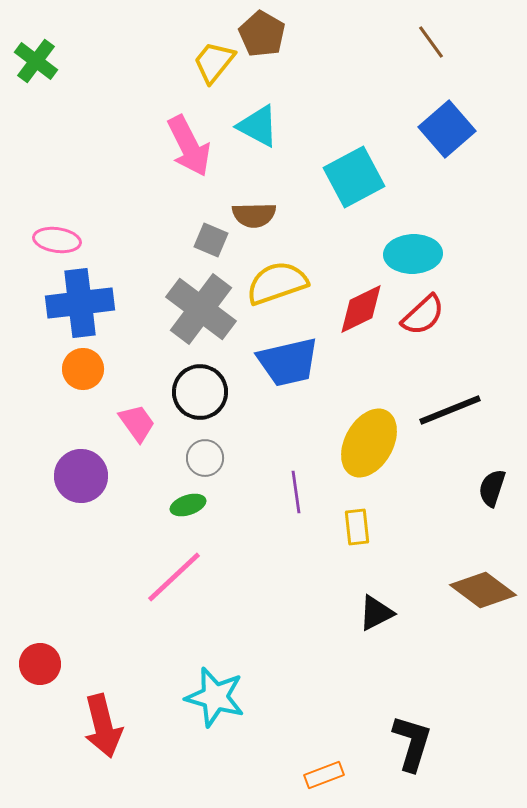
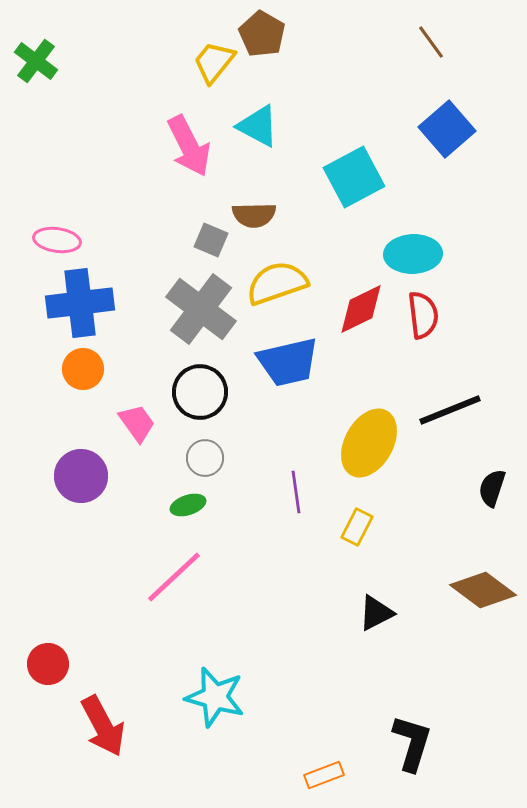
red semicircle: rotated 54 degrees counterclockwise
yellow rectangle: rotated 33 degrees clockwise
red circle: moved 8 px right
red arrow: rotated 14 degrees counterclockwise
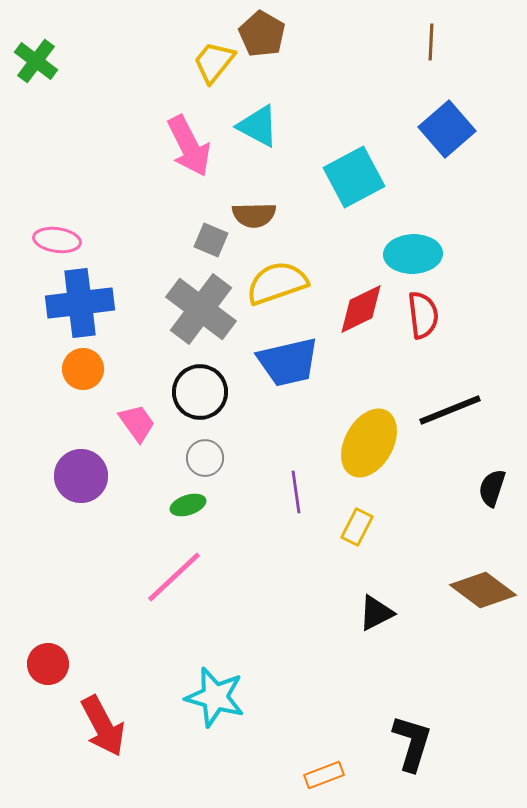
brown line: rotated 39 degrees clockwise
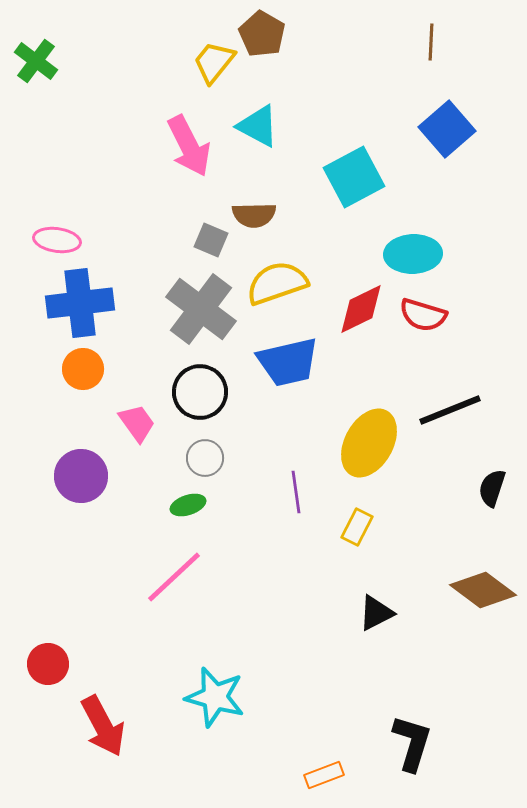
red semicircle: rotated 114 degrees clockwise
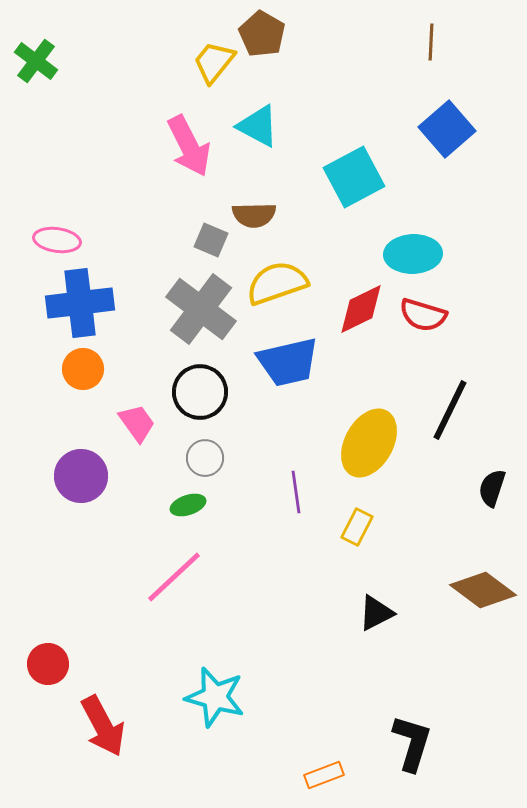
black line: rotated 42 degrees counterclockwise
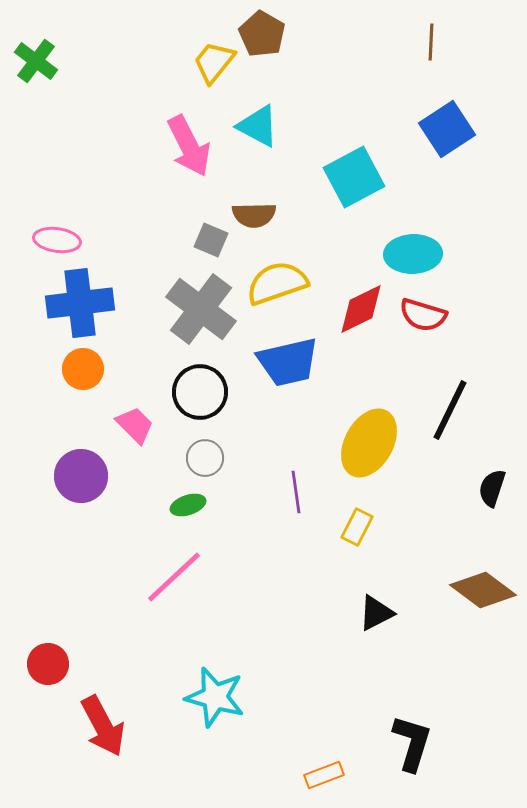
blue square: rotated 8 degrees clockwise
pink trapezoid: moved 2 px left, 2 px down; rotated 9 degrees counterclockwise
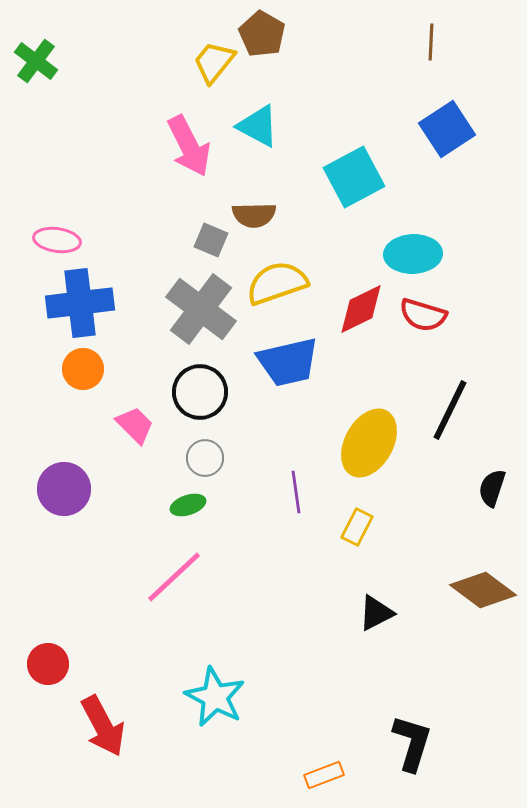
purple circle: moved 17 px left, 13 px down
cyan star: rotated 12 degrees clockwise
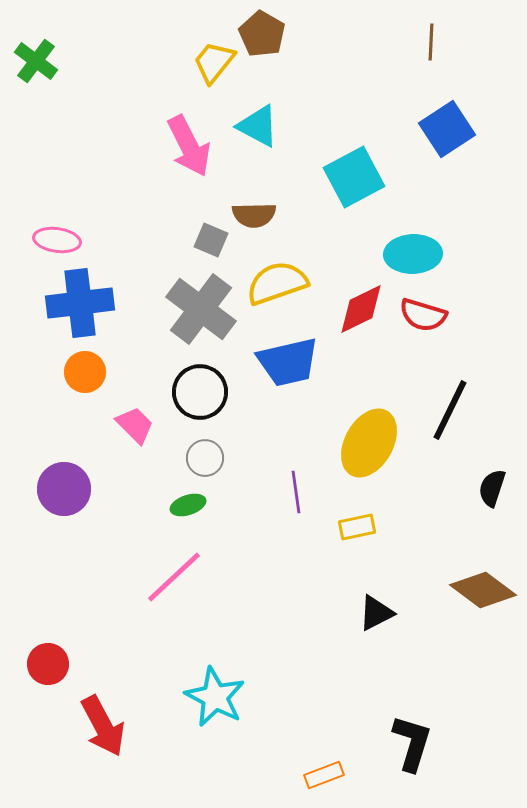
orange circle: moved 2 px right, 3 px down
yellow rectangle: rotated 51 degrees clockwise
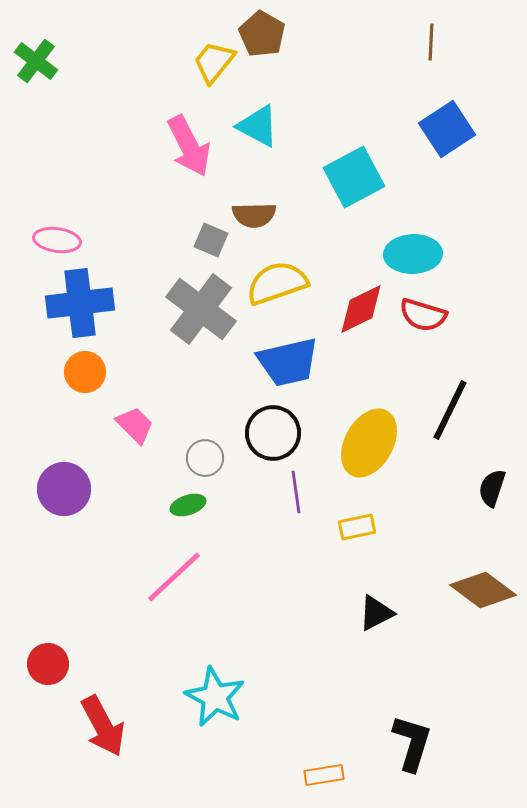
black circle: moved 73 px right, 41 px down
orange rectangle: rotated 12 degrees clockwise
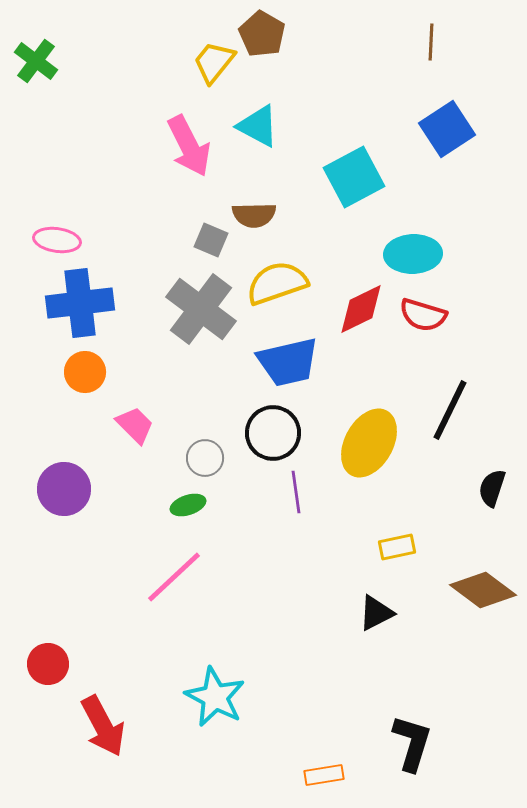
yellow rectangle: moved 40 px right, 20 px down
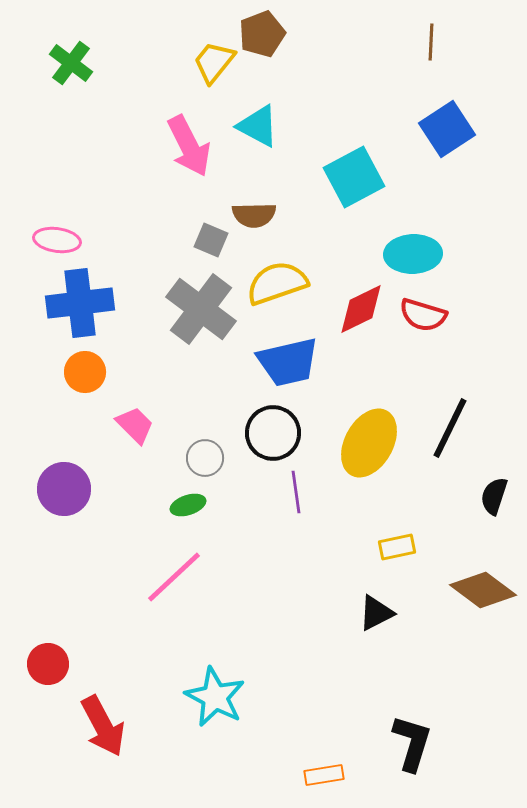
brown pentagon: rotated 21 degrees clockwise
green cross: moved 35 px right, 2 px down
black line: moved 18 px down
black semicircle: moved 2 px right, 8 px down
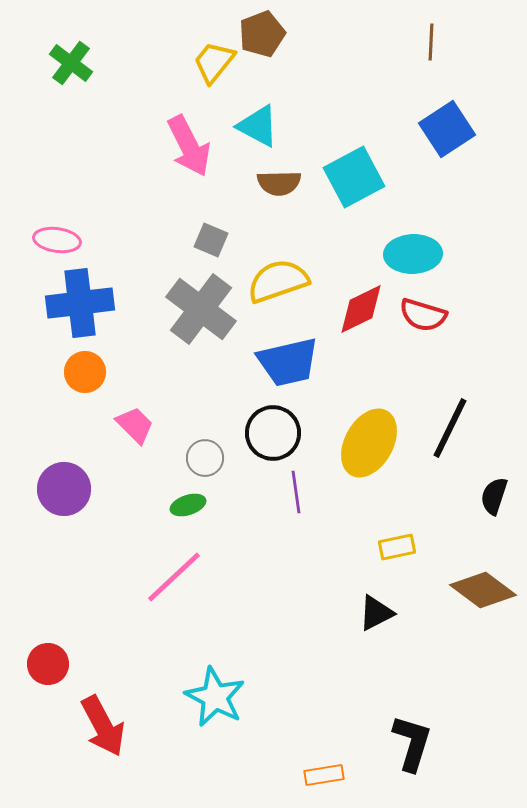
brown semicircle: moved 25 px right, 32 px up
yellow semicircle: moved 1 px right, 2 px up
